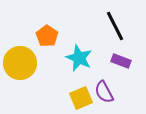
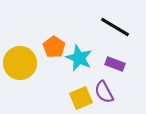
black line: moved 1 px down; rotated 32 degrees counterclockwise
orange pentagon: moved 7 px right, 11 px down
purple rectangle: moved 6 px left, 3 px down
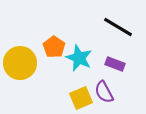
black line: moved 3 px right
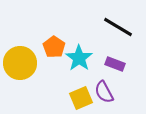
cyan star: rotated 12 degrees clockwise
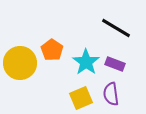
black line: moved 2 px left, 1 px down
orange pentagon: moved 2 px left, 3 px down
cyan star: moved 7 px right, 4 px down
purple semicircle: moved 7 px right, 2 px down; rotated 20 degrees clockwise
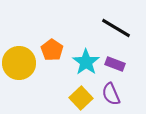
yellow circle: moved 1 px left
purple semicircle: rotated 15 degrees counterclockwise
yellow square: rotated 20 degrees counterclockwise
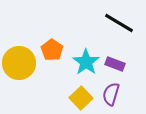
black line: moved 3 px right, 5 px up
purple semicircle: rotated 40 degrees clockwise
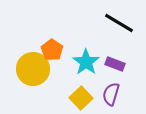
yellow circle: moved 14 px right, 6 px down
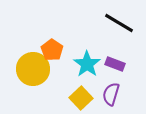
cyan star: moved 1 px right, 2 px down
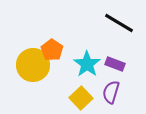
yellow circle: moved 4 px up
purple semicircle: moved 2 px up
